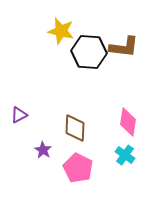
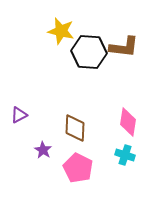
cyan cross: rotated 18 degrees counterclockwise
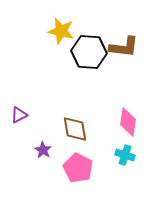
brown diamond: moved 1 px down; rotated 12 degrees counterclockwise
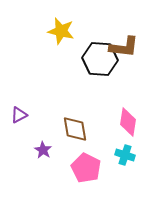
black hexagon: moved 11 px right, 7 px down
pink pentagon: moved 8 px right
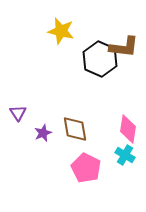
black hexagon: rotated 20 degrees clockwise
purple triangle: moved 1 px left, 2 px up; rotated 36 degrees counterclockwise
pink diamond: moved 7 px down
purple star: moved 17 px up; rotated 18 degrees clockwise
cyan cross: rotated 12 degrees clockwise
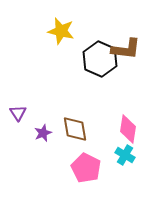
brown L-shape: moved 2 px right, 2 px down
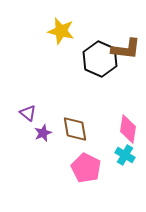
purple triangle: moved 10 px right; rotated 18 degrees counterclockwise
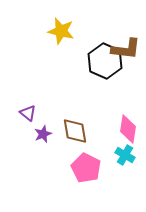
black hexagon: moved 5 px right, 2 px down
brown diamond: moved 2 px down
purple star: moved 1 px down
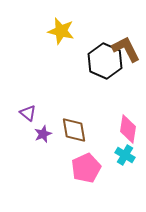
brown L-shape: rotated 124 degrees counterclockwise
brown diamond: moved 1 px left, 1 px up
pink pentagon: rotated 20 degrees clockwise
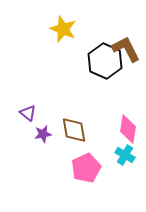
yellow star: moved 2 px right, 2 px up; rotated 8 degrees clockwise
purple star: rotated 12 degrees clockwise
